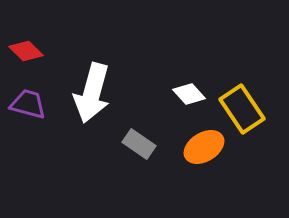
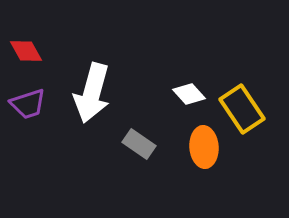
red diamond: rotated 16 degrees clockwise
purple trapezoid: rotated 147 degrees clockwise
orange ellipse: rotated 63 degrees counterclockwise
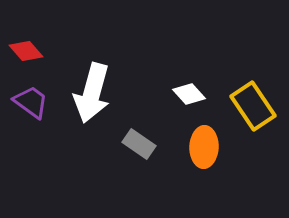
red diamond: rotated 12 degrees counterclockwise
purple trapezoid: moved 3 px right, 2 px up; rotated 126 degrees counterclockwise
yellow rectangle: moved 11 px right, 3 px up
orange ellipse: rotated 6 degrees clockwise
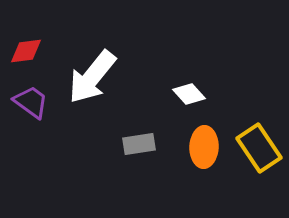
red diamond: rotated 56 degrees counterclockwise
white arrow: moved 16 px up; rotated 24 degrees clockwise
yellow rectangle: moved 6 px right, 42 px down
gray rectangle: rotated 44 degrees counterclockwise
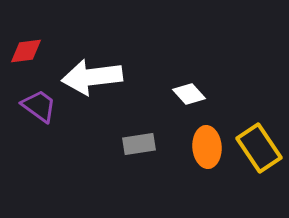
white arrow: rotated 44 degrees clockwise
purple trapezoid: moved 8 px right, 4 px down
orange ellipse: moved 3 px right; rotated 6 degrees counterclockwise
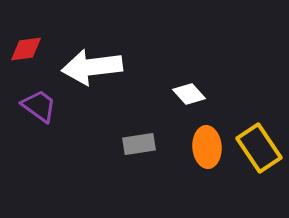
red diamond: moved 2 px up
white arrow: moved 10 px up
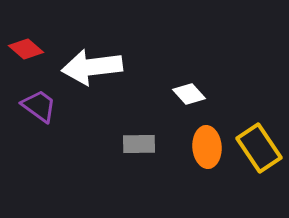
red diamond: rotated 48 degrees clockwise
gray rectangle: rotated 8 degrees clockwise
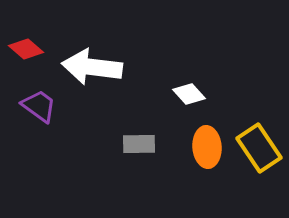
white arrow: rotated 14 degrees clockwise
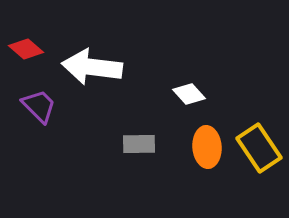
purple trapezoid: rotated 9 degrees clockwise
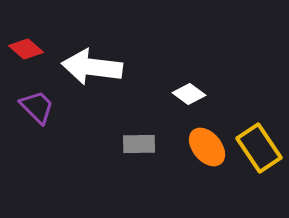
white diamond: rotated 12 degrees counterclockwise
purple trapezoid: moved 2 px left, 1 px down
orange ellipse: rotated 36 degrees counterclockwise
